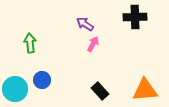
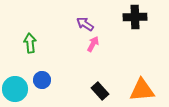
orange triangle: moved 3 px left
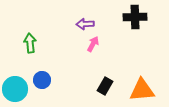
purple arrow: rotated 36 degrees counterclockwise
black rectangle: moved 5 px right, 5 px up; rotated 72 degrees clockwise
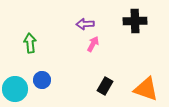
black cross: moved 4 px down
orange triangle: moved 4 px right, 1 px up; rotated 24 degrees clockwise
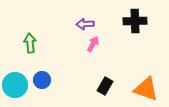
cyan circle: moved 4 px up
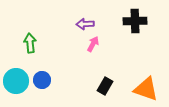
cyan circle: moved 1 px right, 4 px up
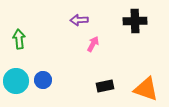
purple arrow: moved 6 px left, 4 px up
green arrow: moved 11 px left, 4 px up
blue circle: moved 1 px right
black rectangle: rotated 48 degrees clockwise
